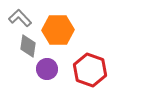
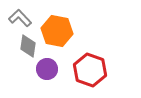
orange hexagon: moved 1 px left, 1 px down; rotated 12 degrees clockwise
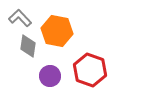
purple circle: moved 3 px right, 7 px down
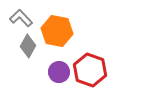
gray L-shape: moved 1 px right
gray diamond: rotated 20 degrees clockwise
purple circle: moved 9 px right, 4 px up
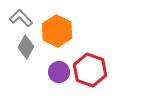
orange hexagon: rotated 16 degrees clockwise
gray diamond: moved 2 px left, 1 px down
